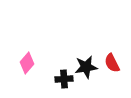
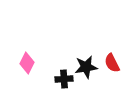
pink diamond: rotated 15 degrees counterclockwise
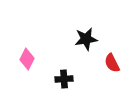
pink diamond: moved 4 px up
black star: moved 28 px up
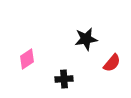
pink diamond: rotated 30 degrees clockwise
red semicircle: rotated 114 degrees counterclockwise
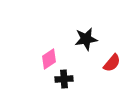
pink diamond: moved 22 px right
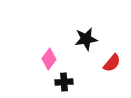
pink diamond: rotated 20 degrees counterclockwise
black cross: moved 3 px down
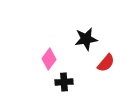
red semicircle: moved 6 px left
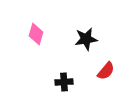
pink diamond: moved 13 px left, 25 px up; rotated 20 degrees counterclockwise
red semicircle: moved 8 px down
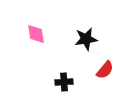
pink diamond: rotated 25 degrees counterclockwise
red semicircle: moved 1 px left, 1 px up
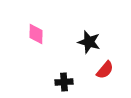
pink diamond: rotated 10 degrees clockwise
black star: moved 3 px right, 3 px down; rotated 25 degrees clockwise
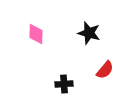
black star: moved 9 px up
black cross: moved 2 px down
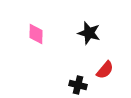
black cross: moved 14 px right, 1 px down; rotated 18 degrees clockwise
